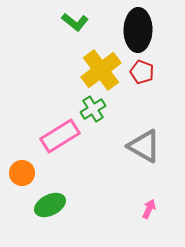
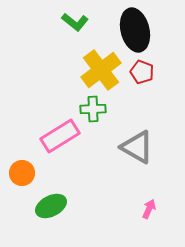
black ellipse: moved 3 px left; rotated 15 degrees counterclockwise
green cross: rotated 30 degrees clockwise
gray triangle: moved 7 px left, 1 px down
green ellipse: moved 1 px right, 1 px down
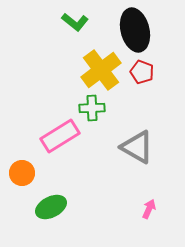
green cross: moved 1 px left, 1 px up
green ellipse: moved 1 px down
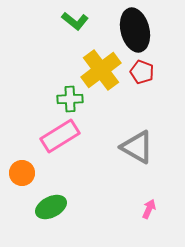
green L-shape: moved 1 px up
green cross: moved 22 px left, 9 px up
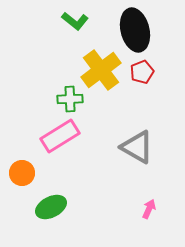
red pentagon: rotated 30 degrees clockwise
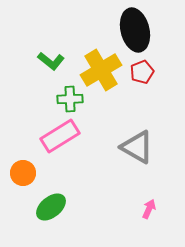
green L-shape: moved 24 px left, 40 px down
yellow cross: rotated 6 degrees clockwise
orange circle: moved 1 px right
green ellipse: rotated 12 degrees counterclockwise
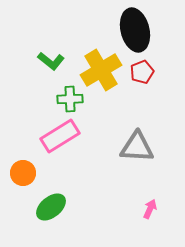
gray triangle: rotated 27 degrees counterclockwise
pink arrow: moved 1 px right
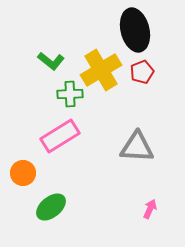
green cross: moved 5 px up
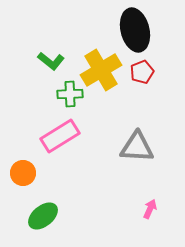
green ellipse: moved 8 px left, 9 px down
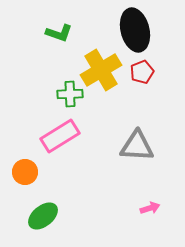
green L-shape: moved 8 px right, 28 px up; rotated 20 degrees counterclockwise
gray triangle: moved 1 px up
orange circle: moved 2 px right, 1 px up
pink arrow: moved 1 px up; rotated 48 degrees clockwise
